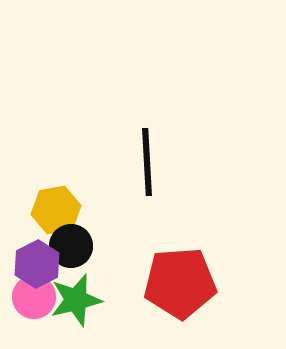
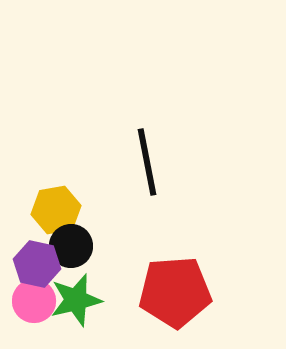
black line: rotated 8 degrees counterclockwise
purple hexagon: rotated 21 degrees counterclockwise
red pentagon: moved 5 px left, 9 px down
pink circle: moved 4 px down
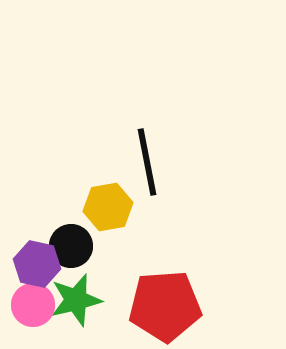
yellow hexagon: moved 52 px right, 3 px up
red pentagon: moved 10 px left, 14 px down
pink circle: moved 1 px left, 4 px down
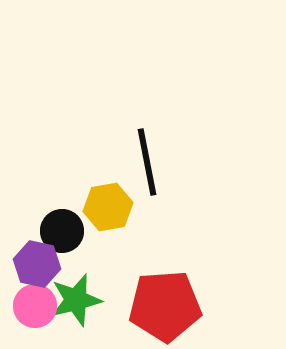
black circle: moved 9 px left, 15 px up
pink circle: moved 2 px right, 1 px down
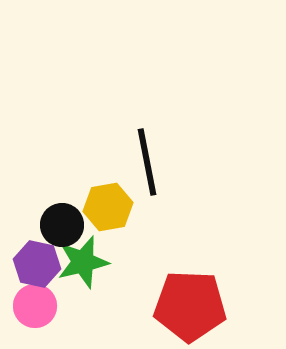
black circle: moved 6 px up
green star: moved 7 px right, 38 px up
red pentagon: moved 25 px right; rotated 6 degrees clockwise
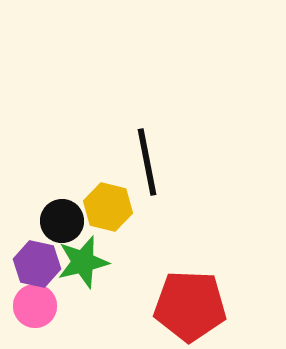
yellow hexagon: rotated 24 degrees clockwise
black circle: moved 4 px up
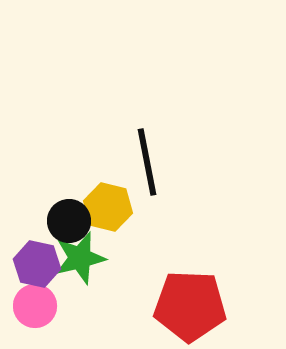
black circle: moved 7 px right
green star: moved 3 px left, 4 px up
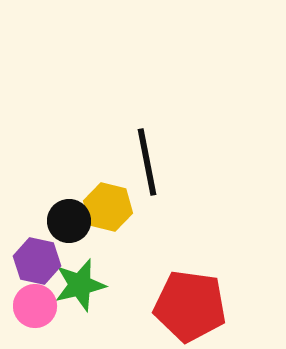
green star: moved 27 px down
purple hexagon: moved 3 px up
red pentagon: rotated 6 degrees clockwise
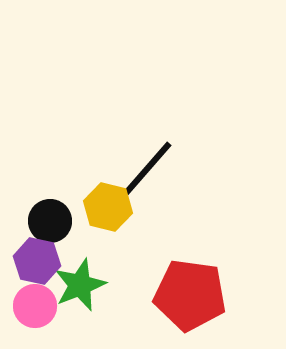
black line: moved 7 px down; rotated 52 degrees clockwise
black circle: moved 19 px left
green star: rotated 8 degrees counterclockwise
red pentagon: moved 11 px up
